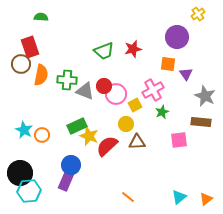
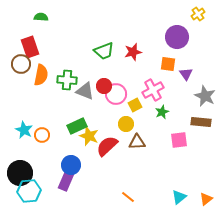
red star: moved 3 px down
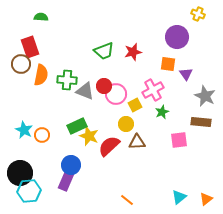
yellow cross: rotated 32 degrees counterclockwise
red semicircle: moved 2 px right
orange line: moved 1 px left, 3 px down
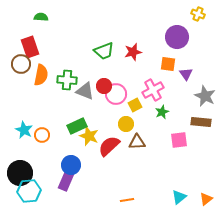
orange line: rotated 48 degrees counterclockwise
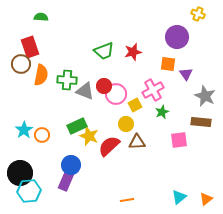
cyan star: rotated 12 degrees clockwise
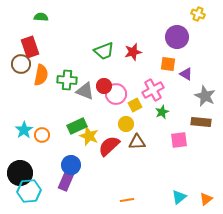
purple triangle: rotated 24 degrees counterclockwise
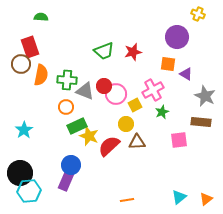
orange circle: moved 24 px right, 28 px up
